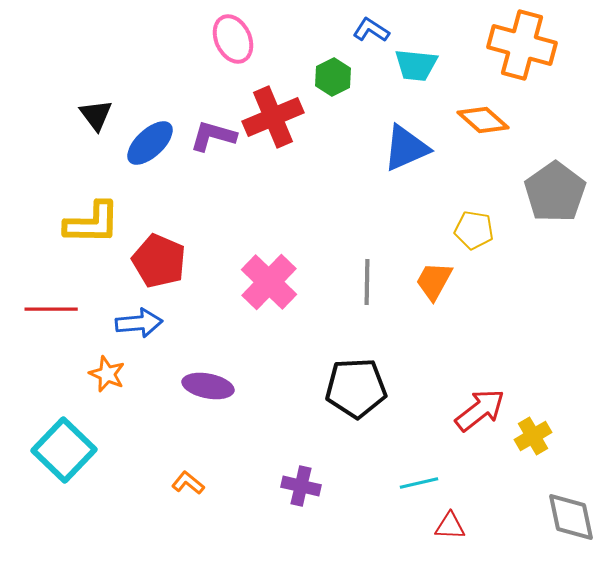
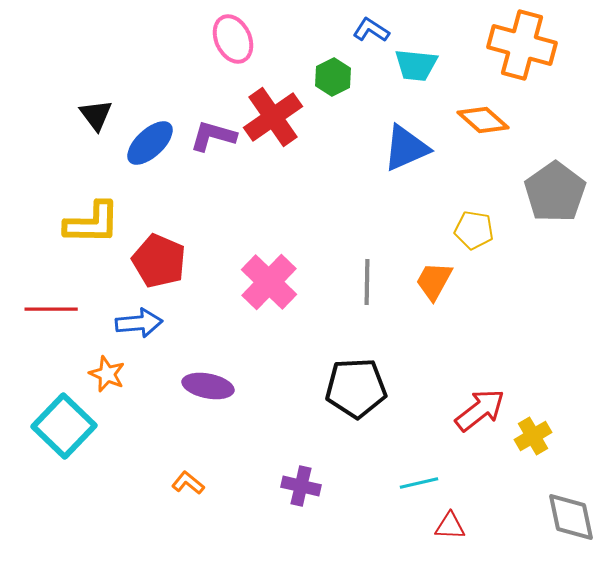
red cross: rotated 12 degrees counterclockwise
cyan square: moved 24 px up
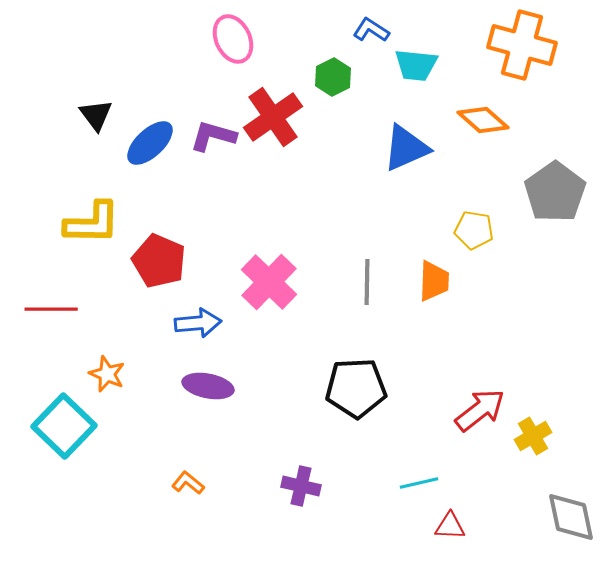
orange trapezoid: rotated 153 degrees clockwise
blue arrow: moved 59 px right
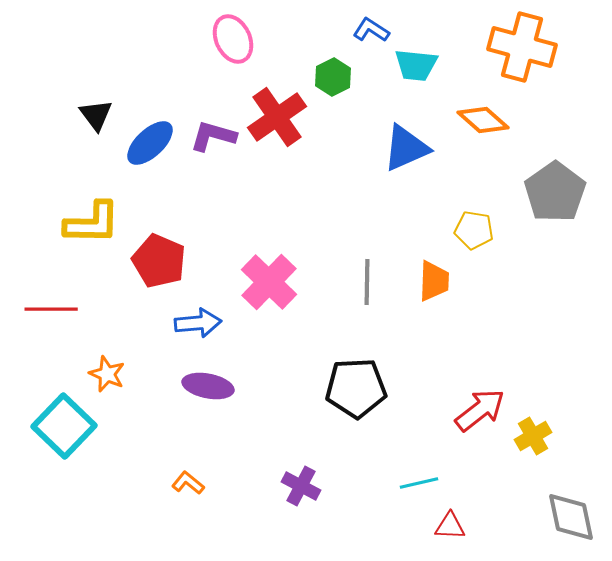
orange cross: moved 2 px down
red cross: moved 4 px right
purple cross: rotated 15 degrees clockwise
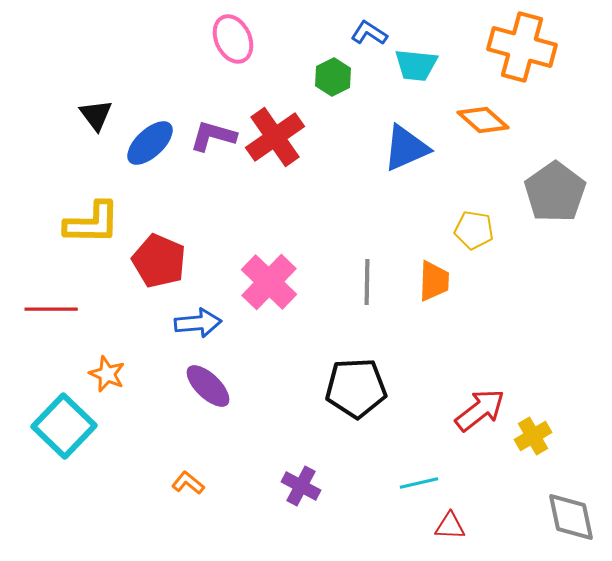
blue L-shape: moved 2 px left, 3 px down
red cross: moved 2 px left, 20 px down
purple ellipse: rotated 33 degrees clockwise
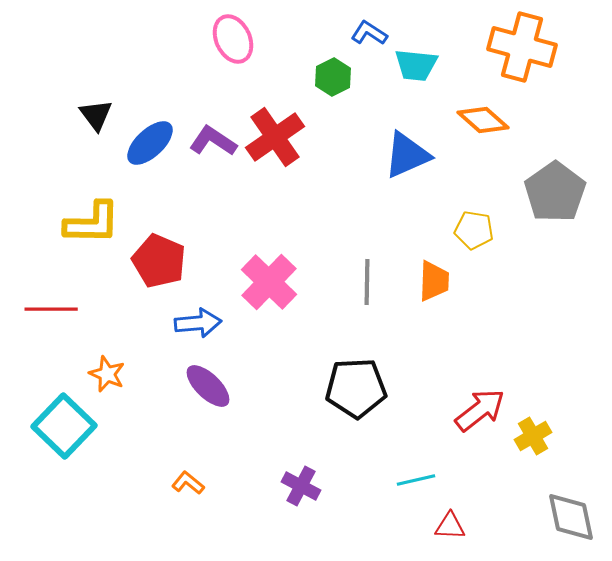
purple L-shape: moved 5 px down; rotated 18 degrees clockwise
blue triangle: moved 1 px right, 7 px down
cyan line: moved 3 px left, 3 px up
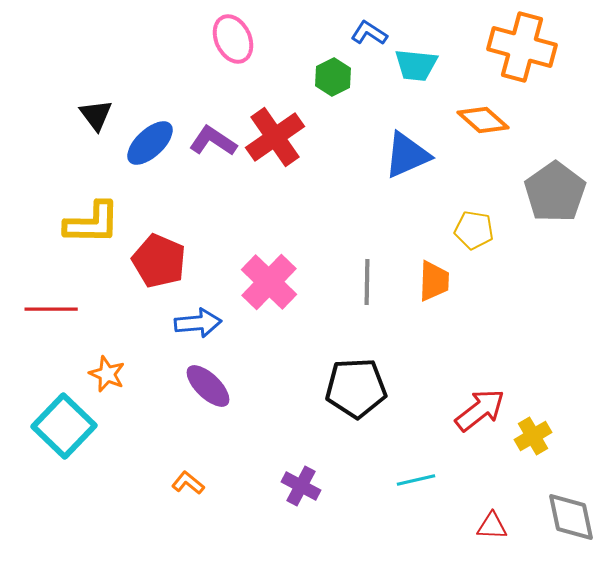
red triangle: moved 42 px right
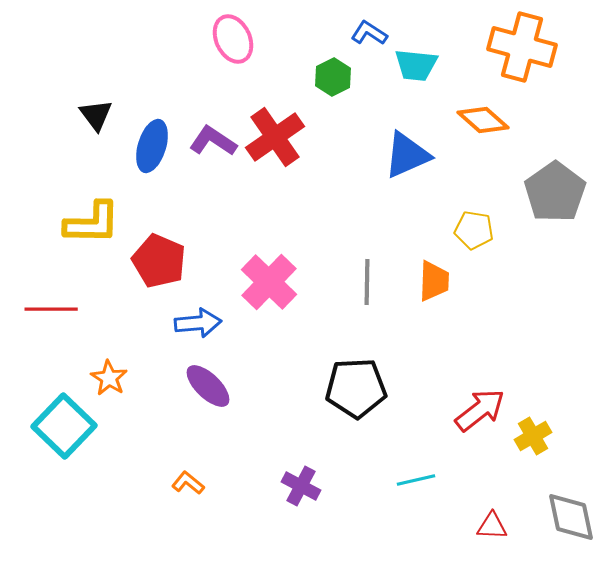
blue ellipse: moved 2 px right, 3 px down; rotated 30 degrees counterclockwise
orange star: moved 2 px right, 4 px down; rotated 9 degrees clockwise
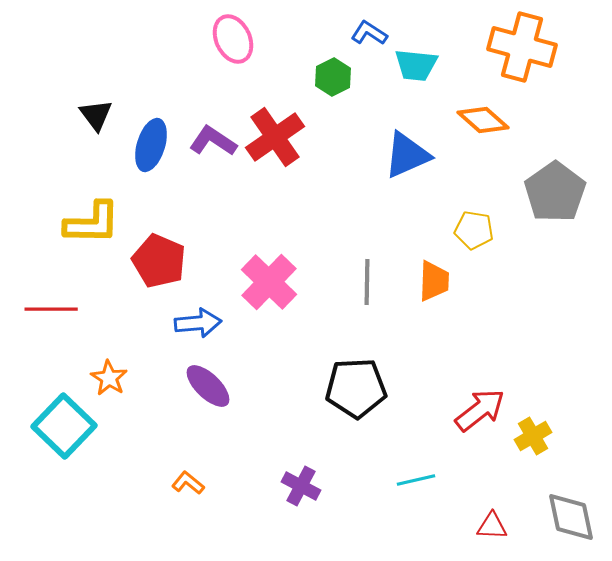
blue ellipse: moved 1 px left, 1 px up
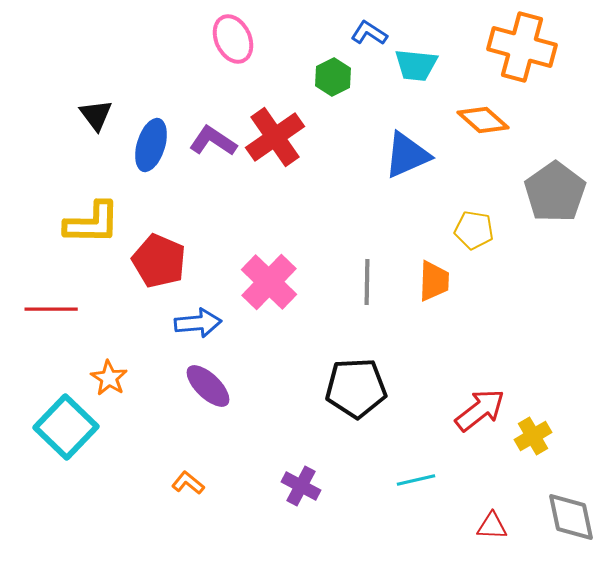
cyan square: moved 2 px right, 1 px down
